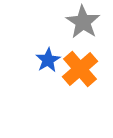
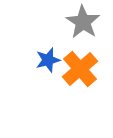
blue star: rotated 15 degrees clockwise
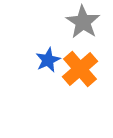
blue star: rotated 10 degrees counterclockwise
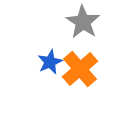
blue star: moved 2 px right, 2 px down
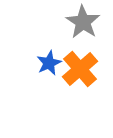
blue star: moved 1 px left, 1 px down
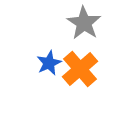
gray star: moved 1 px right, 1 px down
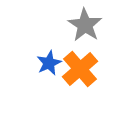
gray star: moved 1 px right, 2 px down
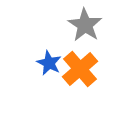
blue star: rotated 20 degrees counterclockwise
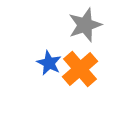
gray star: rotated 20 degrees clockwise
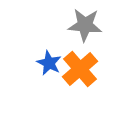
gray star: rotated 24 degrees clockwise
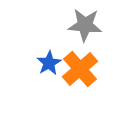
blue star: rotated 15 degrees clockwise
